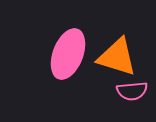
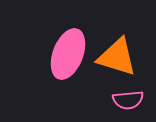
pink semicircle: moved 4 px left, 9 px down
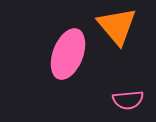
orange triangle: moved 31 px up; rotated 33 degrees clockwise
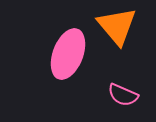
pink semicircle: moved 5 px left, 5 px up; rotated 28 degrees clockwise
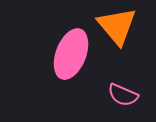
pink ellipse: moved 3 px right
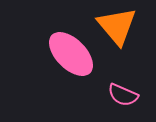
pink ellipse: rotated 66 degrees counterclockwise
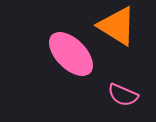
orange triangle: rotated 18 degrees counterclockwise
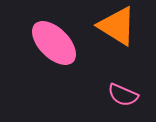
pink ellipse: moved 17 px left, 11 px up
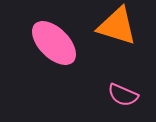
orange triangle: rotated 15 degrees counterclockwise
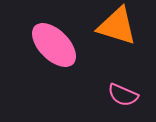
pink ellipse: moved 2 px down
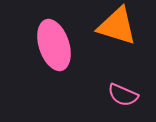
pink ellipse: rotated 27 degrees clockwise
